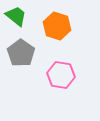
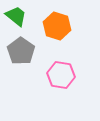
gray pentagon: moved 2 px up
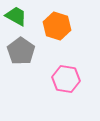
green trapezoid: rotated 10 degrees counterclockwise
pink hexagon: moved 5 px right, 4 px down
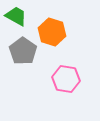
orange hexagon: moved 5 px left, 6 px down
gray pentagon: moved 2 px right
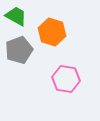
gray pentagon: moved 4 px left, 1 px up; rotated 16 degrees clockwise
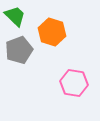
green trapezoid: moved 1 px left; rotated 15 degrees clockwise
pink hexagon: moved 8 px right, 4 px down
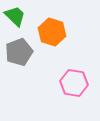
gray pentagon: moved 2 px down
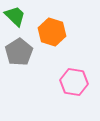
gray pentagon: rotated 12 degrees counterclockwise
pink hexagon: moved 1 px up
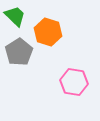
orange hexagon: moved 4 px left
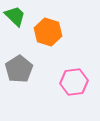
gray pentagon: moved 17 px down
pink hexagon: rotated 16 degrees counterclockwise
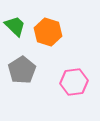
green trapezoid: moved 10 px down
gray pentagon: moved 3 px right, 1 px down
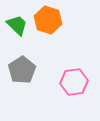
green trapezoid: moved 2 px right, 1 px up
orange hexagon: moved 12 px up
